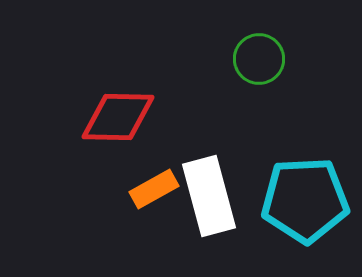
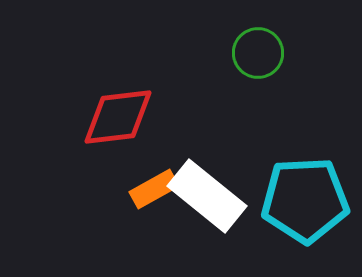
green circle: moved 1 px left, 6 px up
red diamond: rotated 8 degrees counterclockwise
white rectangle: moved 2 px left; rotated 36 degrees counterclockwise
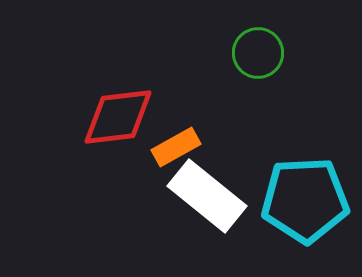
orange rectangle: moved 22 px right, 42 px up
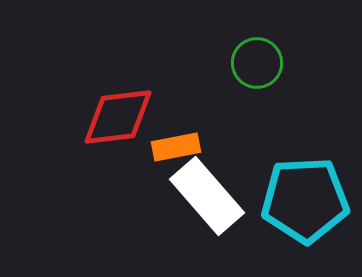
green circle: moved 1 px left, 10 px down
orange rectangle: rotated 18 degrees clockwise
white rectangle: rotated 10 degrees clockwise
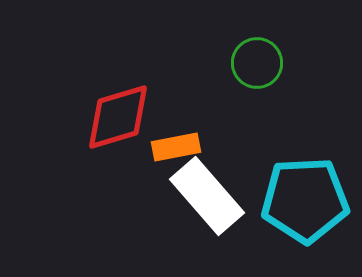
red diamond: rotated 10 degrees counterclockwise
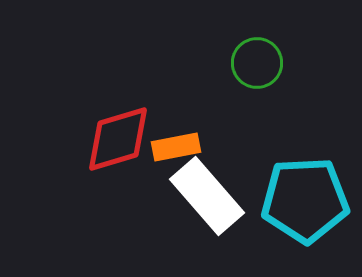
red diamond: moved 22 px down
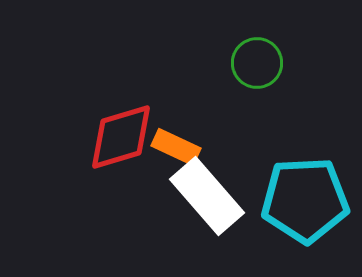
red diamond: moved 3 px right, 2 px up
orange rectangle: rotated 36 degrees clockwise
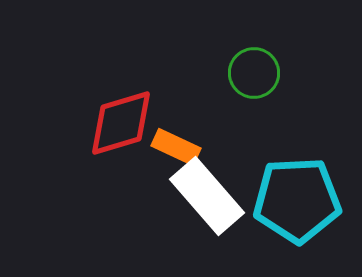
green circle: moved 3 px left, 10 px down
red diamond: moved 14 px up
cyan pentagon: moved 8 px left
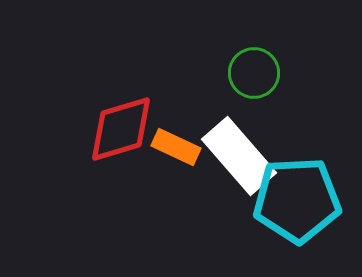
red diamond: moved 6 px down
white rectangle: moved 32 px right, 40 px up
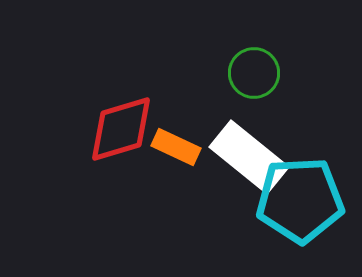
white rectangle: moved 10 px right, 1 px down; rotated 10 degrees counterclockwise
cyan pentagon: moved 3 px right
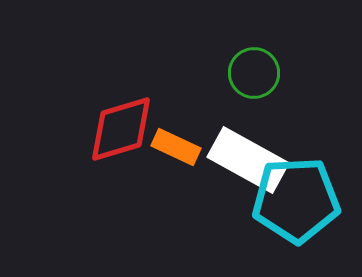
white rectangle: moved 1 px left, 3 px down; rotated 10 degrees counterclockwise
cyan pentagon: moved 4 px left
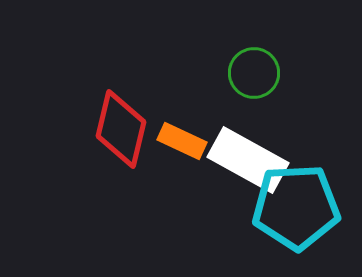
red diamond: rotated 60 degrees counterclockwise
orange rectangle: moved 6 px right, 6 px up
cyan pentagon: moved 7 px down
